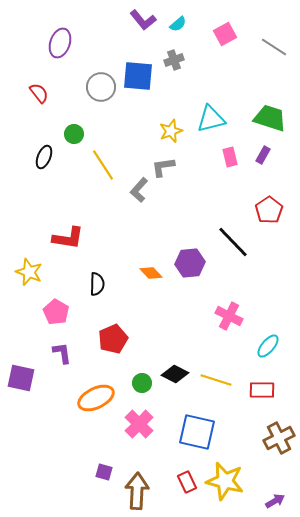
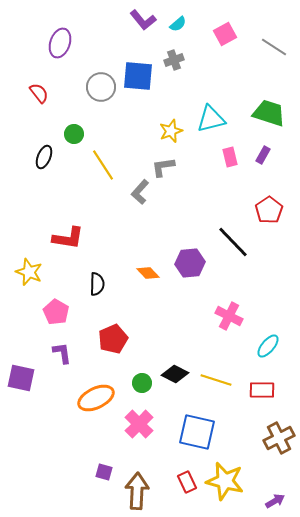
green trapezoid at (270, 118): moved 1 px left, 5 px up
gray L-shape at (139, 190): moved 1 px right, 2 px down
orange diamond at (151, 273): moved 3 px left
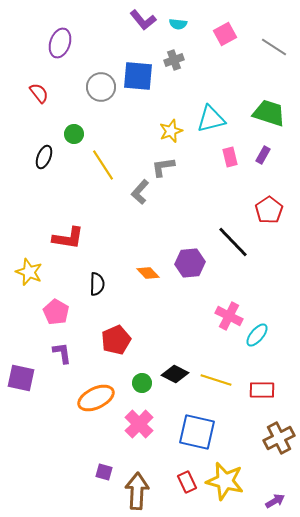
cyan semicircle at (178, 24): rotated 48 degrees clockwise
red pentagon at (113, 339): moved 3 px right, 1 px down
cyan ellipse at (268, 346): moved 11 px left, 11 px up
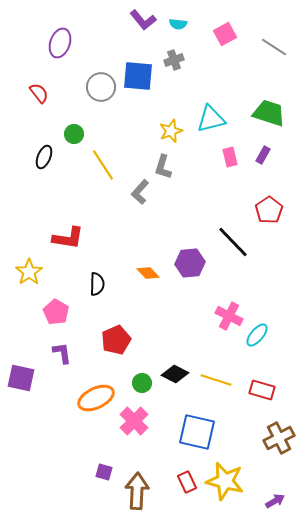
gray L-shape at (163, 167): rotated 65 degrees counterclockwise
yellow star at (29, 272): rotated 16 degrees clockwise
red rectangle at (262, 390): rotated 15 degrees clockwise
pink cross at (139, 424): moved 5 px left, 3 px up
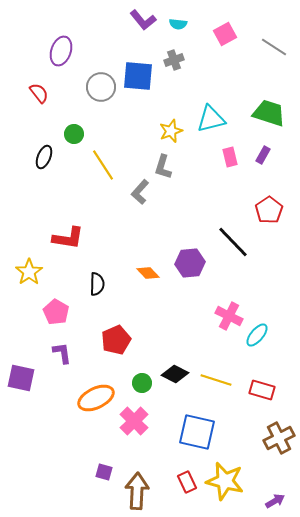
purple ellipse at (60, 43): moved 1 px right, 8 px down
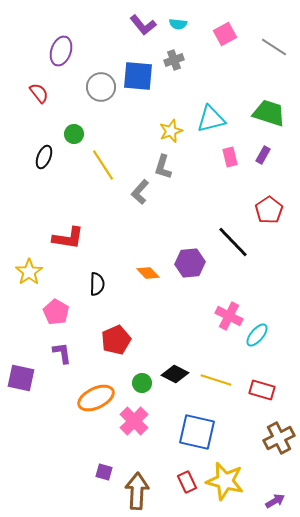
purple L-shape at (143, 20): moved 5 px down
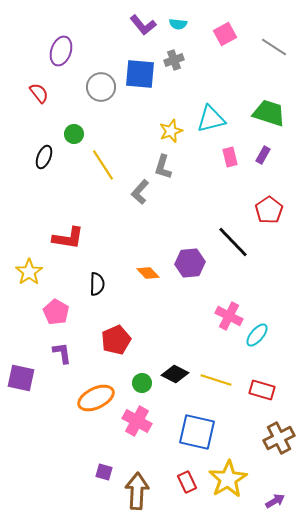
blue square at (138, 76): moved 2 px right, 2 px up
pink cross at (134, 421): moved 3 px right; rotated 16 degrees counterclockwise
yellow star at (225, 481): moved 3 px right, 2 px up; rotated 27 degrees clockwise
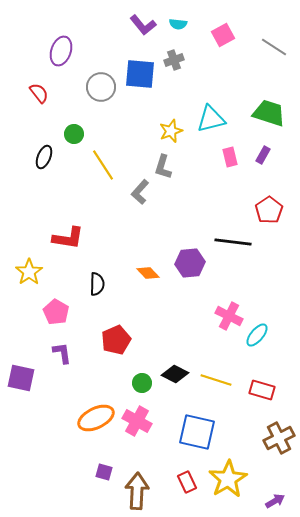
pink square at (225, 34): moved 2 px left, 1 px down
black line at (233, 242): rotated 39 degrees counterclockwise
orange ellipse at (96, 398): moved 20 px down
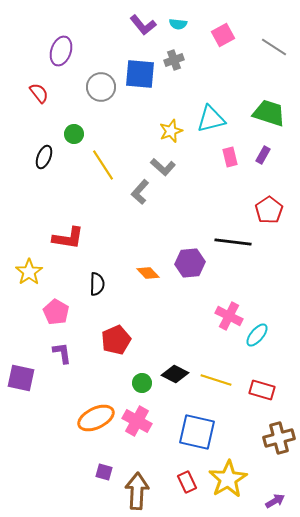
gray L-shape at (163, 167): rotated 65 degrees counterclockwise
brown cross at (279, 438): rotated 12 degrees clockwise
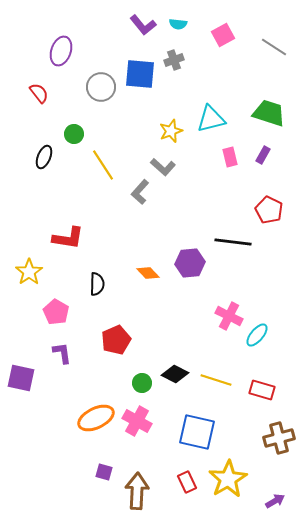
red pentagon at (269, 210): rotated 12 degrees counterclockwise
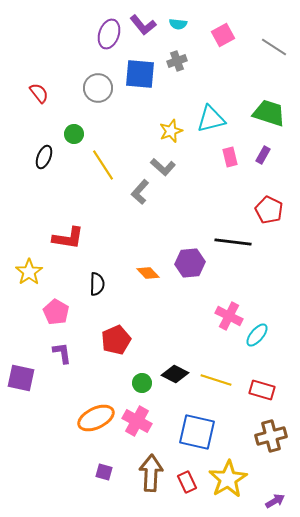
purple ellipse at (61, 51): moved 48 px right, 17 px up
gray cross at (174, 60): moved 3 px right, 1 px down
gray circle at (101, 87): moved 3 px left, 1 px down
brown cross at (279, 438): moved 8 px left, 2 px up
brown arrow at (137, 491): moved 14 px right, 18 px up
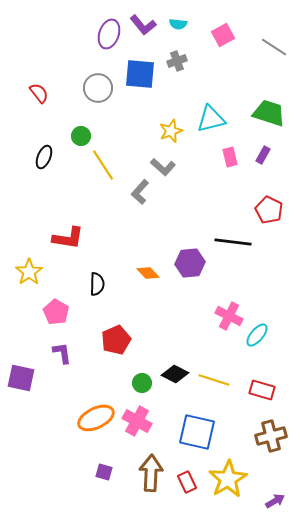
green circle at (74, 134): moved 7 px right, 2 px down
yellow line at (216, 380): moved 2 px left
